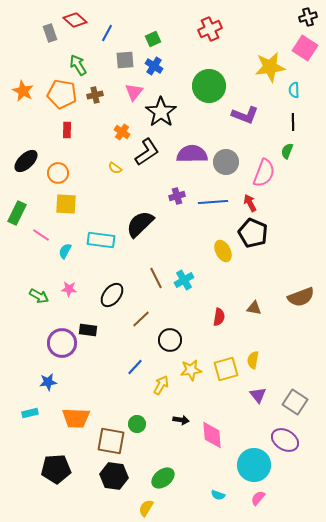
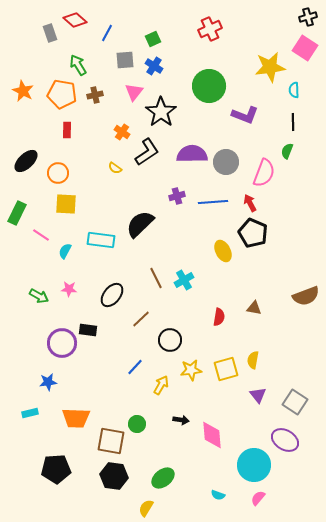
brown semicircle at (301, 297): moved 5 px right, 1 px up
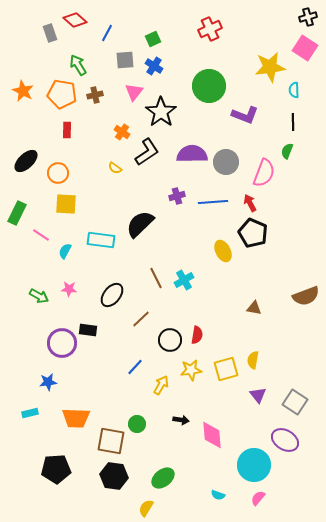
red semicircle at (219, 317): moved 22 px left, 18 px down
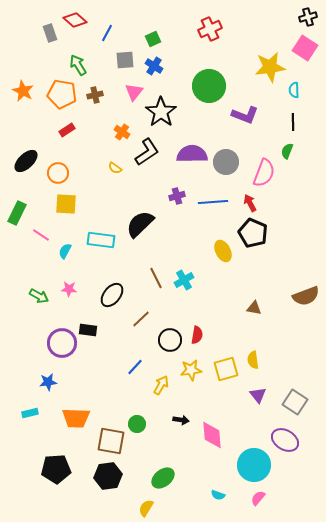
red rectangle at (67, 130): rotated 56 degrees clockwise
yellow semicircle at (253, 360): rotated 18 degrees counterclockwise
black hexagon at (114, 476): moved 6 px left; rotated 16 degrees counterclockwise
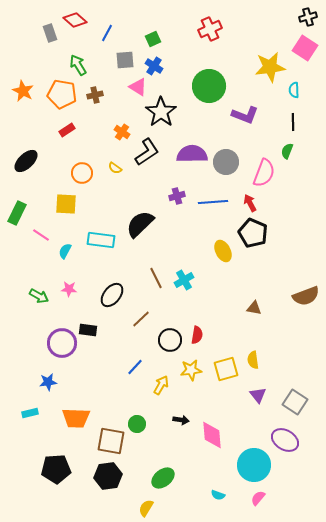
pink triangle at (134, 92): moved 4 px right, 5 px up; rotated 36 degrees counterclockwise
orange circle at (58, 173): moved 24 px right
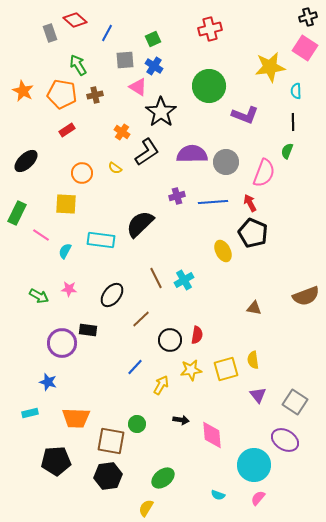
red cross at (210, 29): rotated 10 degrees clockwise
cyan semicircle at (294, 90): moved 2 px right, 1 px down
blue star at (48, 382): rotated 24 degrees clockwise
black pentagon at (56, 469): moved 8 px up
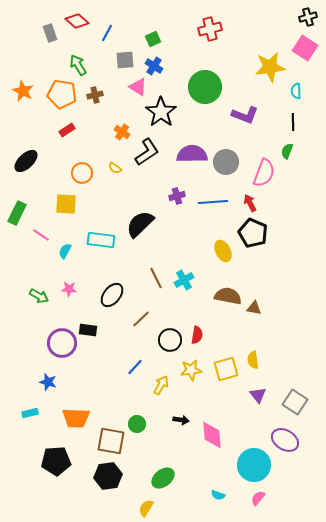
red diamond at (75, 20): moved 2 px right, 1 px down
green circle at (209, 86): moved 4 px left, 1 px down
brown semicircle at (306, 296): moved 78 px left; rotated 148 degrees counterclockwise
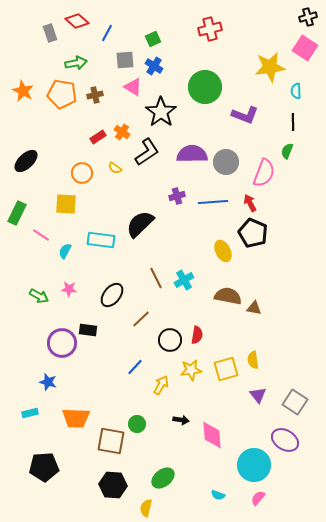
green arrow at (78, 65): moved 2 px left, 2 px up; rotated 110 degrees clockwise
pink triangle at (138, 87): moved 5 px left
red rectangle at (67, 130): moved 31 px right, 7 px down
black pentagon at (56, 461): moved 12 px left, 6 px down
black hexagon at (108, 476): moved 5 px right, 9 px down; rotated 12 degrees clockwise
yellow semicircle at (146, 508): rotated 18 degrees counterclockwise
